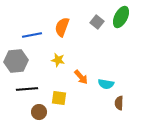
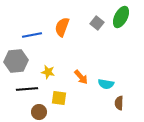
gray square: moved 1 px down
yellow star: moved 10 px left, 12 px down
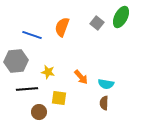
blue line: rotated 30 degrees clockwise
brown semicircle: moved 15 px left
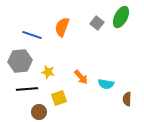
gray hexagon: moved 4 px right
yellow square: rotated 28 degrees counterclockwise
brown semicircle: moved 23 px right, 4 px up
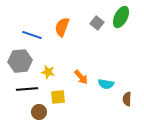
yellow square: moved 1 px left, 1 px up; rotated 14 degrees clockwise
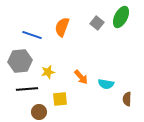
yellow star: rotated 24 degrees counterclockwise
yellow square: moved 2 px right, 2 px down
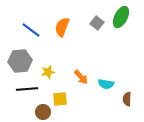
blue line: moved 1 px left, 5 px up; rotated 18 degrees clockwise
brown circle: moved 4 px right
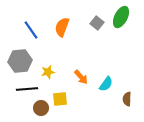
blue line: rotated 18 degrees clockwise
cyan semicircle: rotated 63 degrees counterclockwise
brown circle: moved 2 px left, 4 px up
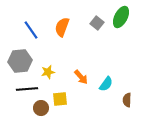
brown semicircle: moved 1 px down
